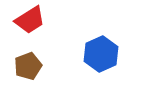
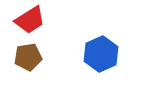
brown pentagon: moved 9 px up; rotated 12 degrees clockwise
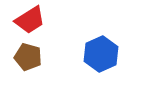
brown pentagon: rotated 24 degrees clockwise
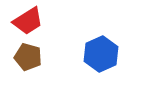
red trapezoid: moved 2 px left, 1 px down
